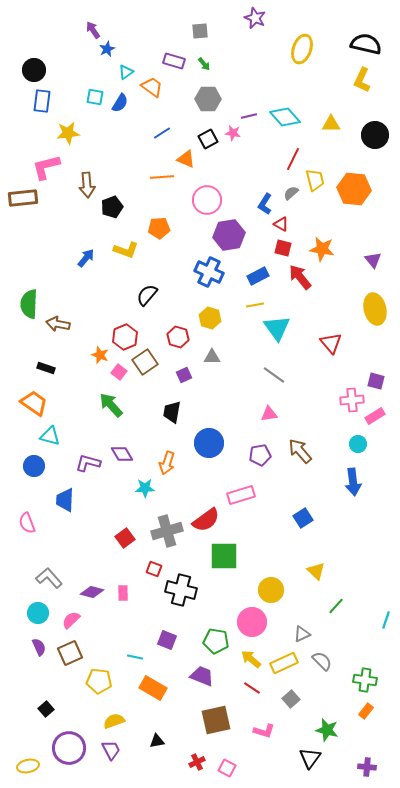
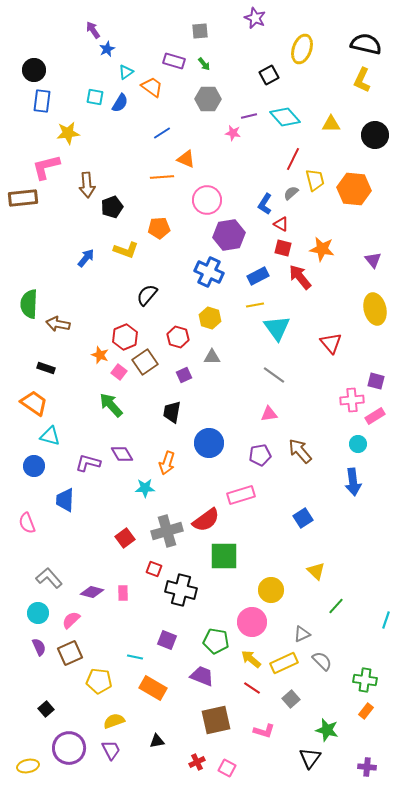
black square at (208, 139): moved 61 px right, 64 px up
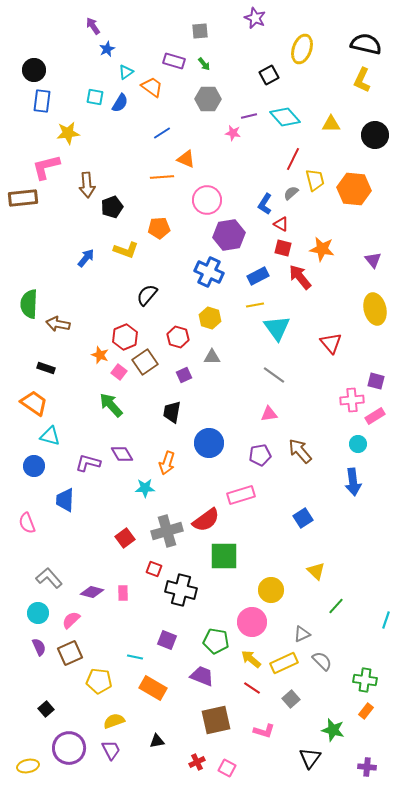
purple arrow at (93, 30): moved 4 px up
green star at (327, 730): moved 6 px right
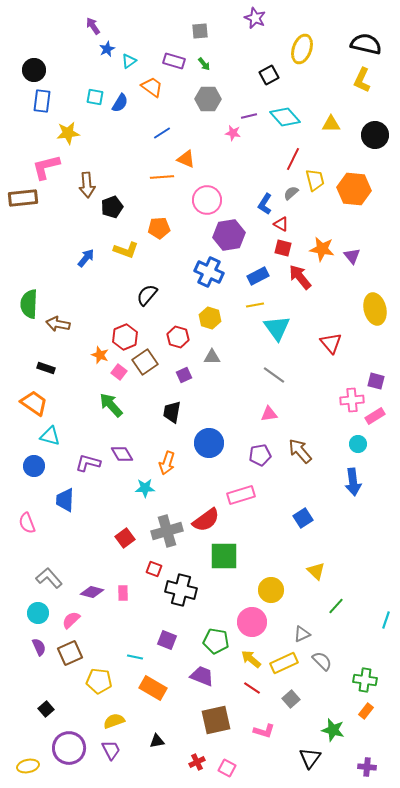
cyan triangle at (126, 72): moved 3 px right, 11 px up
purple triangle at (373, 260): moved 21 px left, 4 px up
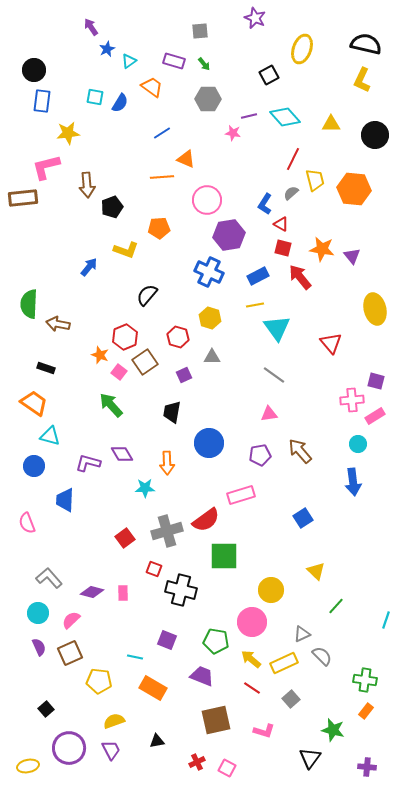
purple arrow at (93, 26): moved 2 px left, 1 px down
blue arrow at (86, 258): moved 3 px right, 9 px down
orange arrow at (167, 463): rotated 20 degrees counterclockwise
gray semicircle at (322, 661): moved 5 px up
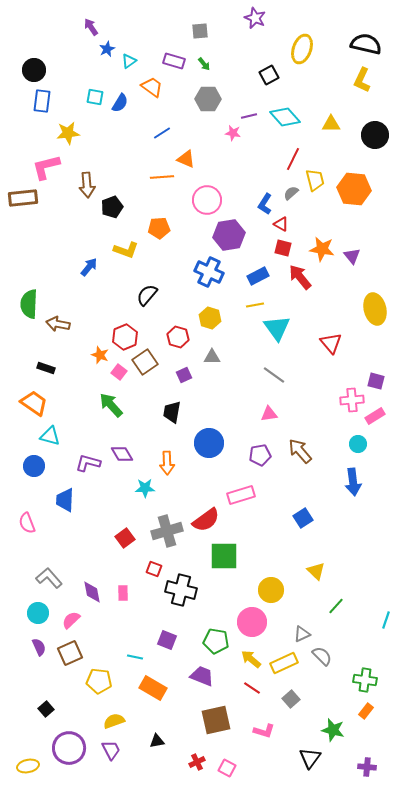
purple diamond at (92, 592): rotated 65 degrees clockwise
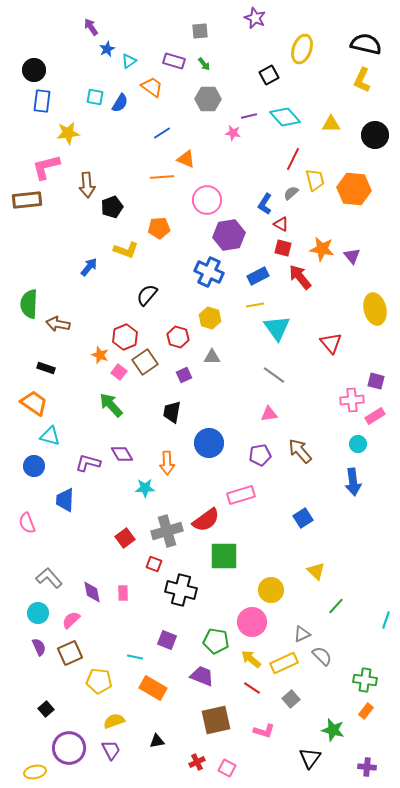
brown rectangle at (23, 198): moved 4 px right, 2 px down
red square at (154, 569): moved 5 px up
yellow ellipse at (28, 766): moved 7 px right, 6 px down
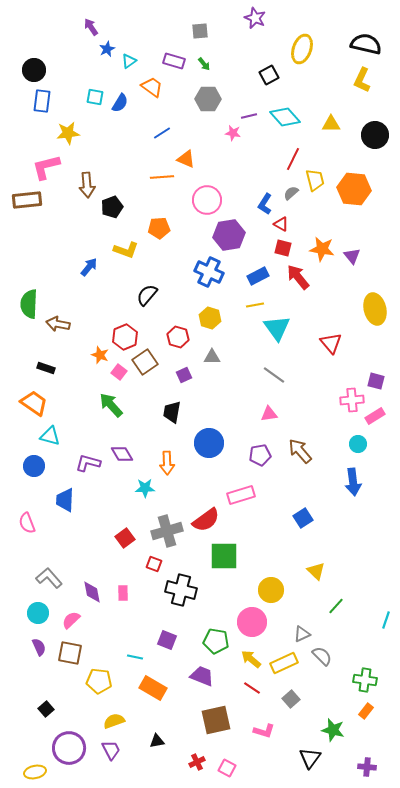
red arrow at (300, 277): moved 2 px left
brown square at (70, 653): rotated 35 degrees clockwise
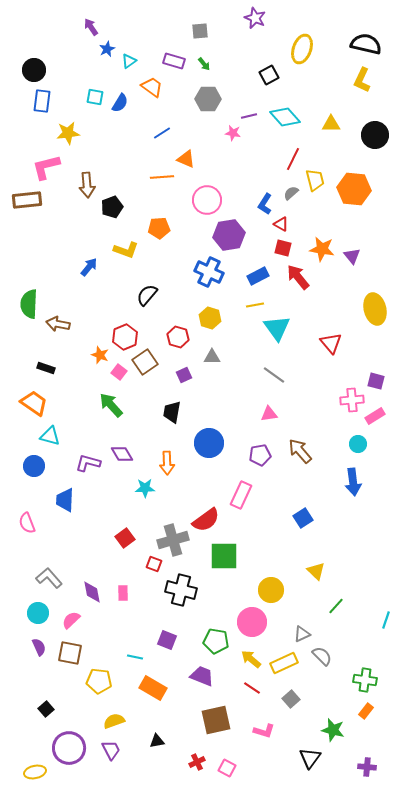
pink rectangle at (241, 495): rotated 48 degrees counterclockwise
gray cross at (167, 531): moved 6 px right, 9 px down
